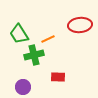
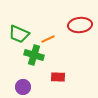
green trapezoid: rotated 35 degrees counterclockwise
green cross: rotated 30 degrees clockwise
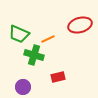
red ellipse: rotated 10 degrees counterclockwise
red rectangle: rotated 16 degrees counterclockwise
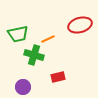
green trapezoid: moved 1 px left; rotated 35 degrees counterclockwise
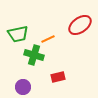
red ellipse: rotated 20 degrees counterclockwise
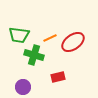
red ellipse: moved 7 px left, 17 px down
green trapezoid: moved 1 px right, 1 px down; rotated 20 degrees clockwise
orange line: moved 2 px right, 1 px up
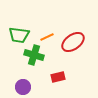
orange line: moved 3 px left, 1 px up
